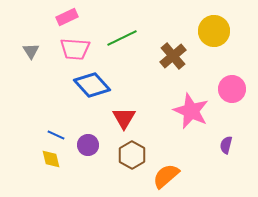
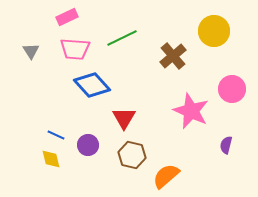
brown hexagon: rotated 16 degrees counterclockwise
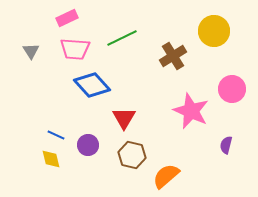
pink rectangle: moved 1 px down
brown cross: rotated 8 degrees clockwise
